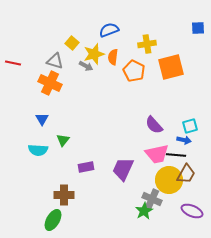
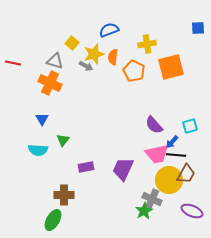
blue arrow: moved 12 px left, 2 px down; rotated 120 degrees clockwise
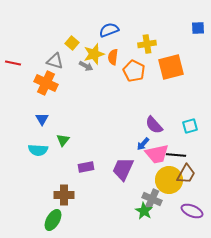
orange cross: moved 4 px left
blue arrow: moved 29 px left, 2 px down
green star: rotated 12 degrees counterclockwise
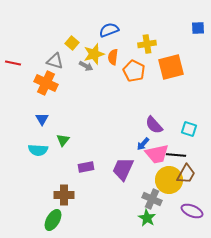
cyan square: moved 1 px left, 3 px down; rotated 35 degrees clockwise
green star: moved 3 px right, 7 px down
